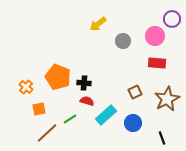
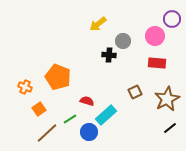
black cross: moved 25 px right, 28 px up
orange cross: moved 1 px left; rotated 16 degrees counterclockwise
orange square: rotated 24 degrees counterclockwise
blue circle: moved 44 px left, 9 px down
black line: moved 8 px right, 10 px up; rotated 72 degrees clockwise
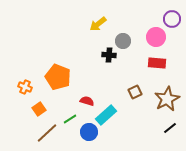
pink circle: moved 1 px right, 1 px down
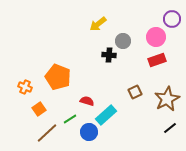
red rectangle: moved 3 px up; rotated 24 degrees counterclockwise
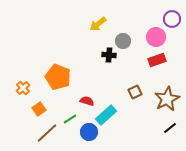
orange cross: moved 2 px left, 1 px down; rotated 24 degrees clockwise
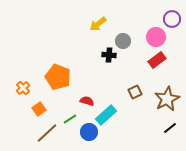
red rectangle: rotated 18 degrees counterclockwise
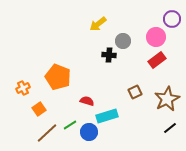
orange cross: rotated 16 degrees clockwise
cyan rectangle: moved 1 px right, 1 px down; rotated 25 degrees clockwise
green line: moved 6 px down
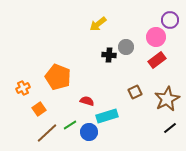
purple circle: moved 2 px left, 1 px down
gray circle: moved 3 px right, 6 px down
